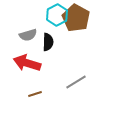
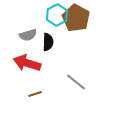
gray line: rotated 70 degrees clockwise
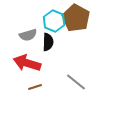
cyan hexagon: moved 3 px left, 6 px down; rotated 10 degrees counterclockwise
brown line: moved 7 px up
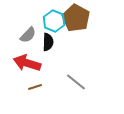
gray semicircle: rotated 30 degrees counterclockwise
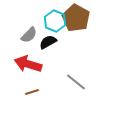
cyan hexagon: moved 1 px right
gray semicircle: moved 1 px right
black semicircle: rotated 120 degrees counterclockwise
red arrow: moved 1 px right, 1 px down
brown line: moved 3 px left, 5 px down
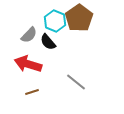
brown pentagon: moved 3 px right; rotated 8 degrees clockwise
black semicircle: rotated 102 degrees counterclockwise
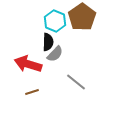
brown pentagon: moved 3 px right, 1 px up
gray semicircle: moved 26 px right, 19 px down
black semicircle: rotated 138 degrees counterclockwise
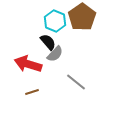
black semicircle: rotated 42 degrees counterclockwise
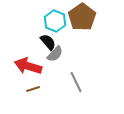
red arrow: moved 2 px down
gray line: rotated 25 degrees clockwise
brown line: moved 1 px right, 3 px up
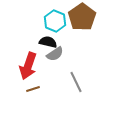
black semicircle: rotated 36 degrees counterclockwise
gray semicircle: rotated 12 degrees clockwise
red arrow: rotated 88 degrees counterclockwise
